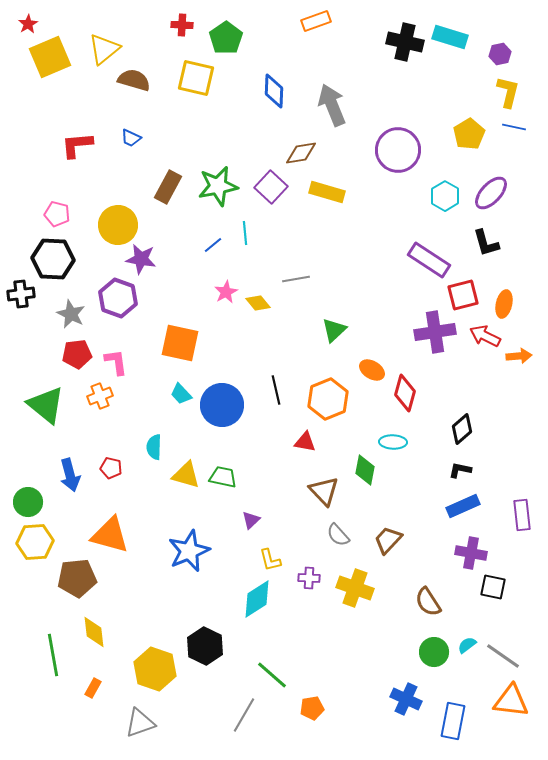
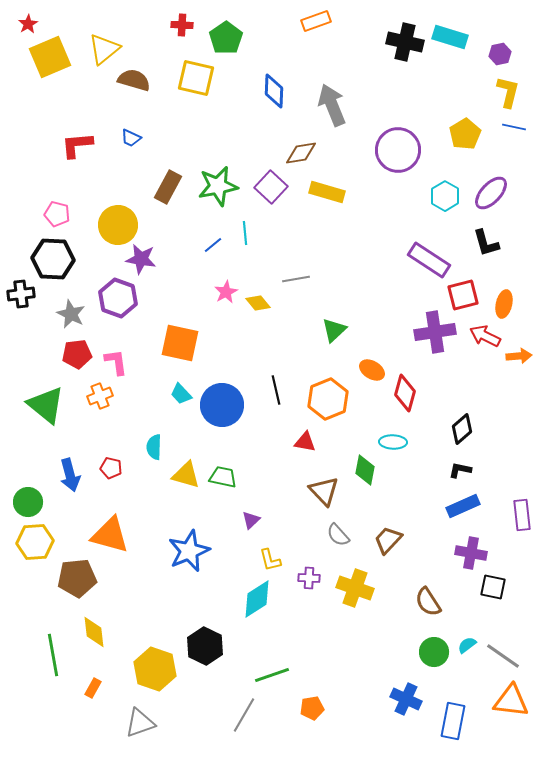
yellow pentagon at (469, 134): moved 4 px left
green line at (272, 675): rotated 60 degrees counterclockwise
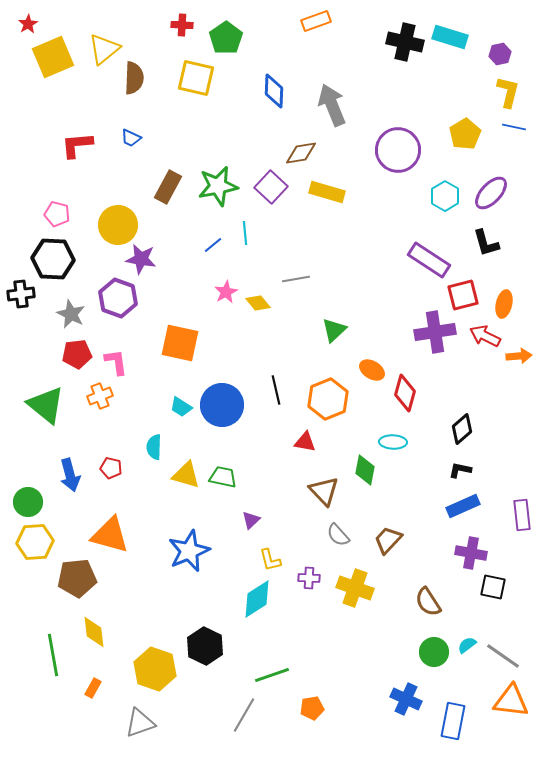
yellow square at (50, 57): moved 3 px right
brown semicircle at (134, 80): moved 2 px up; rotated 76 degrees clockwise
cyan trapezoid at (181, 394): moved 13 px down; rotated 15 degrees counterclockwise
